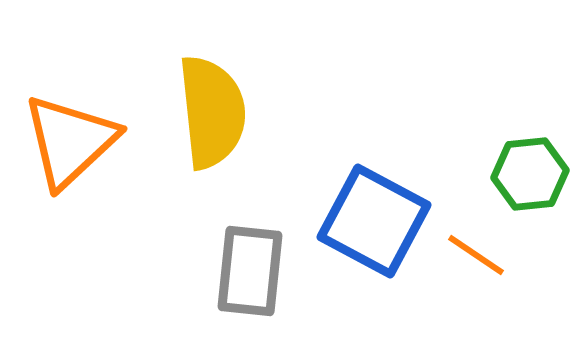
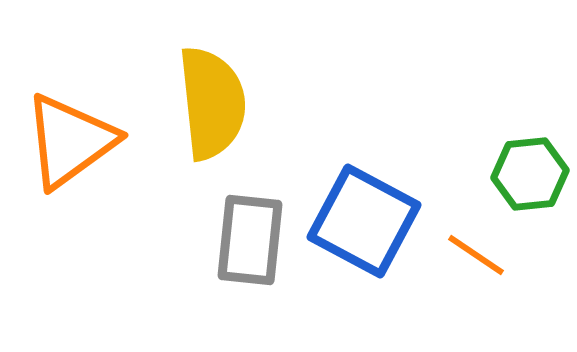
yellow semicircle: moved 9 px up
orange triangle: rotated 7 degrees clockwise
blue square: moved 10 px left
gray rectangle: moved 31 px up
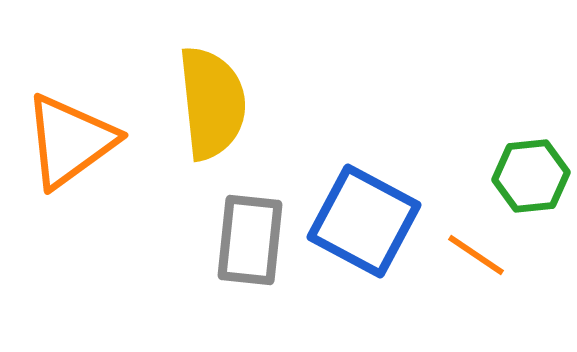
green hexagon: moved 1 px right, 2 px down
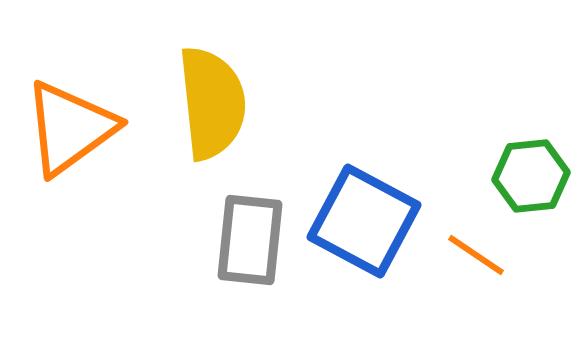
orange triangle: moved 13 px up
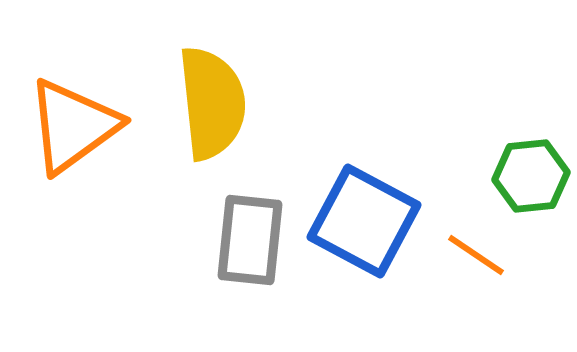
orange triangle: moved 3 px right, 2 px up
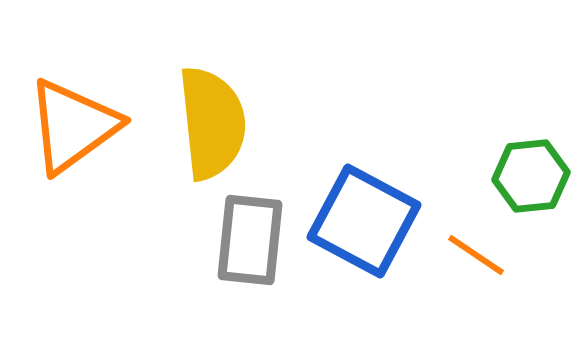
yellow semicircle: moved 20 px down
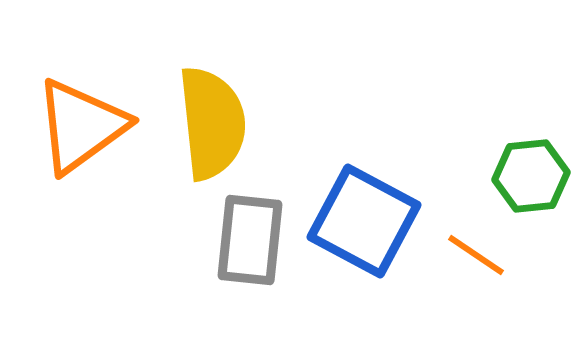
orange triangle: moved 8 px right
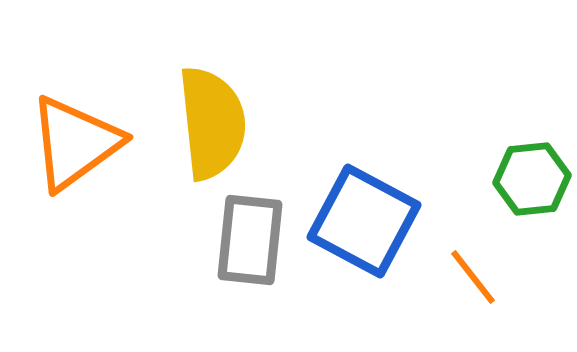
orange triangle: moved 6 px left, 17 px down
green hexagon: moved 1 px right, 3 px down
orange line: moved 3 px left, 22 px down; rotated 18 degrees clockwise
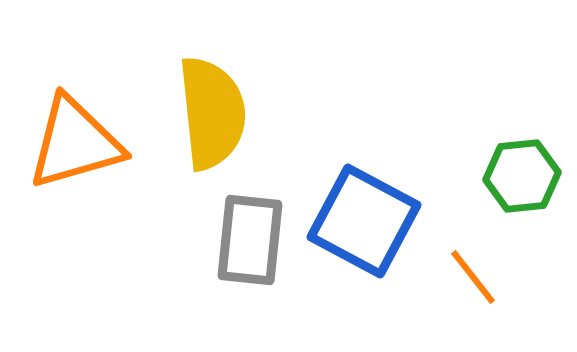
yellow semicircle: moved 10 px up
orange triangle: rotated 20 degrees clockwise
green hexagon: moved 10 px left, 3 px up
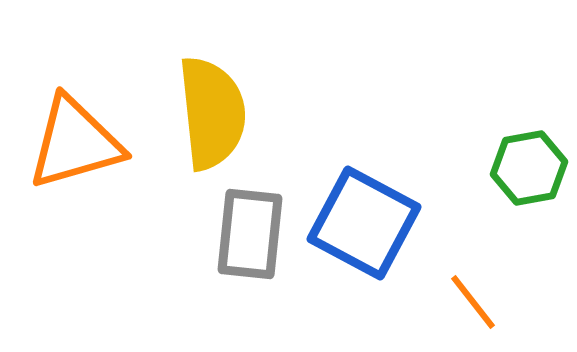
green hexagon: moved 7 px right, 8 px up; rotated 4 degrees counterclockwise
blue square: moved 2 px down
gray rectangle: moved 6 px up
orange line: moved 25 px down
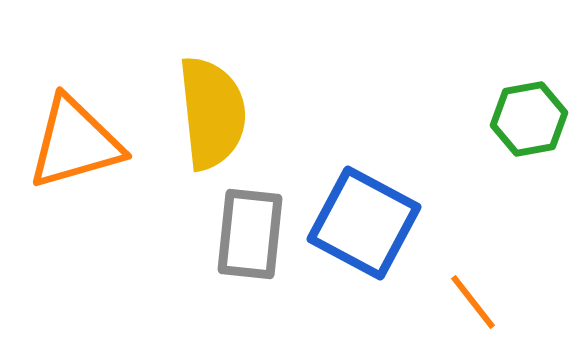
green hexagon: moved 49 px up
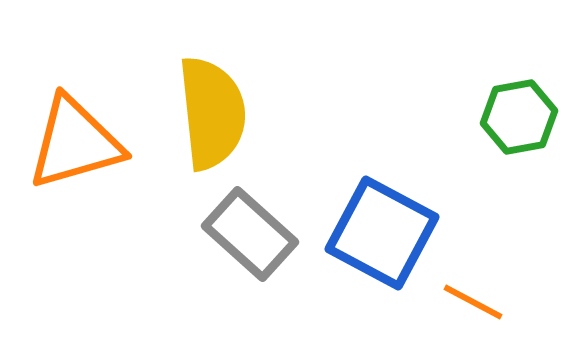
green hexagon: moved 10 px left, 2 px up
blue square: moved 18 px right, 10 px down
gray rectangle: rotated 54 degrees counterclockwise
orange line: rotated 24 degrees counterclockwise
